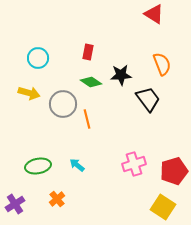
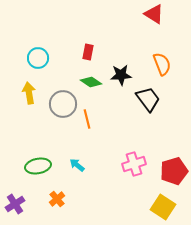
yellow arrow: rotated 115 degrees counterclockwise
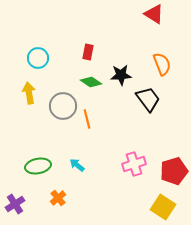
gray circle: moved 2 px down
orange cross: moved 1 px right, 1 px up
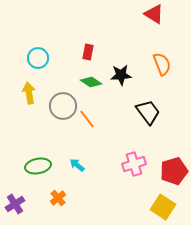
black trapezoid: moved 13 px down
orange line: rotated 24 degrees counterclockwise
